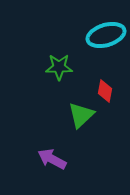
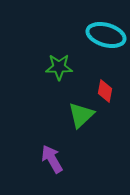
cyan ellipse: rotated 33 degrees clockwise
purple arrow: rotated 32 degrees clockwise
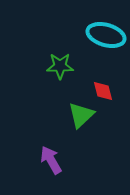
green star: moved 1 px right, 1 px up
red diamond: moved 2 px left; rotated 25 degrees counterclockwise
purple arrow: moved 1 px left, 1 px down
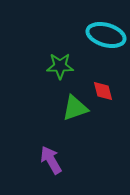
green triangle: moved 6 px left, 7 px up; rotated 24 degrees clockwise
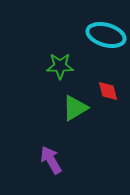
red diamond: moved 5 px right
green triangle: rotated 12 degrees counterclockwise
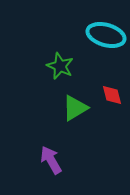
green star: rotated 24 degrees clockwise
red diamond: moved 4 px right, 4 px down
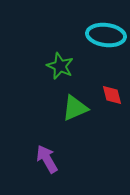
cyan ellipse: rotated 9 degrees counterclockwise
green triangle: rotated 8 degrees clockwise
purple arrow: moved 4 px left, 1 px up
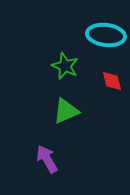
green star: moved 5 px right
red diamond: moved 14 px up
green triangle: moved 9 px left, 3 px down
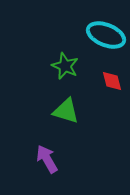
cyan ellipse: rotated 15 degrees clockwise
green triangle: rotated 40 degrees clockwise
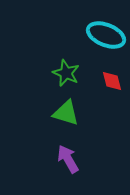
green star: moved 1 px right, 7 px down
green triangle: moved 2 px down
purple arrow: moved 21 px right
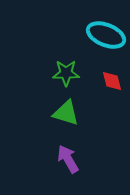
green star: rotated 24 degrees counterclockwise
